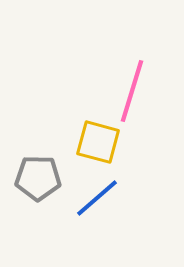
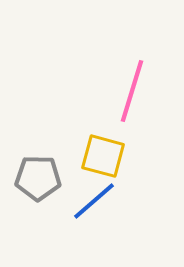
yellow square: moved 5 px right, 14 px down
blue line: moved 3 px left, 3 px down
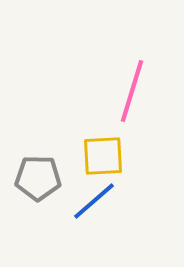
yellow square: rotated 18 degrees counterclockwise
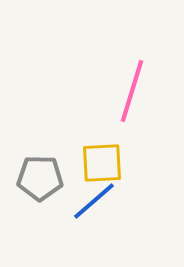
yellow square: moved 1 px left, 7 px down
gray pentagon: moved 2 px right
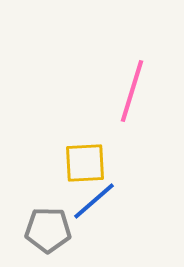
yellow square: moved 17 px left
gray pentagon: moved 8 px right, 52 px down
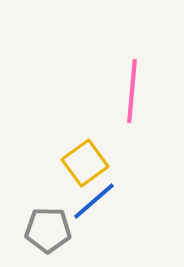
pink line: rotated 12 degrees counterclockwise
yellow square: rotated 33 degrees counterclockwise
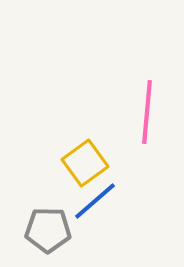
pink line: moved 15 px right, 21 px down
blue line: moved 1 px right
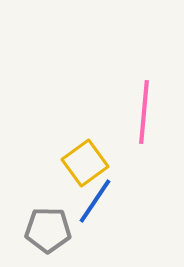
pink line: moved 3 px left
blue line: rotated 15 degrees counterclockwise
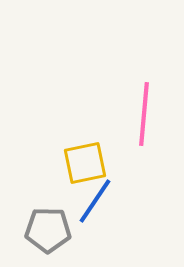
pink line: moved 2 px down
yellow square: rotated 24 degrees clockwise
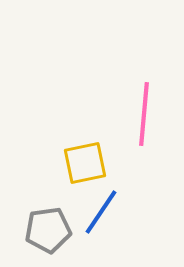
blue line: moved 6 px right, 11 px down
gray pentagon: rotated 9 degrees counterclockwise
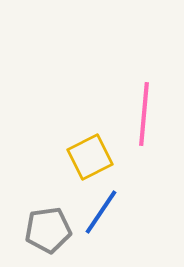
yellow square: moved 5 px right, 6 px up; rotated 15 degrees counterclockwise
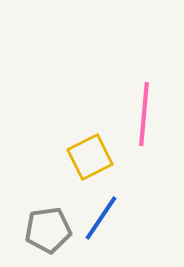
blue line: moved 6 px down
